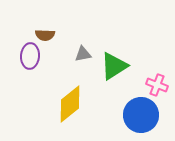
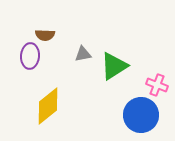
yellow diamond: moved 22 px left, 2 px down
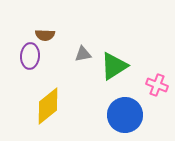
blue circle: moved 16 px left
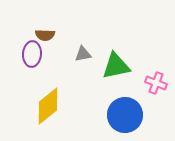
purple ellipse: moved 2 px right, 2 px up
green triangle: moved 2 px right; rotated 20 degrees clockwise
pink cross: moved 1 px left, 2 px up
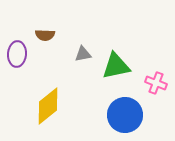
purple ellipse: moved 15 px left
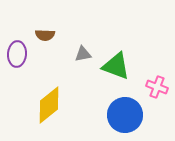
green triangle: rotated 32 degrees clockwise
pink cross: moved 1 px right, 4 px down
yellow diamond: moved 1 px right, 1 px up
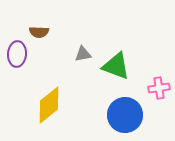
brown semicircle: moved 6 px left, 3 px up
pink cross: moved 2 px right, 1 px down; rotated 30 degrees counterclockwise
